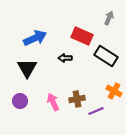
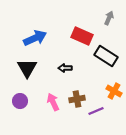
black arrow: moved 10 px down
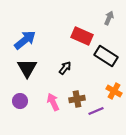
blue arrow: moved 10 px left, 2 px down; rotated 15 degrees counterclockwise
black arrow: rotated 128 degrees clockwise
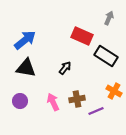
black triangle: moved 1 px left; rotated 50 degrees counterclockwise
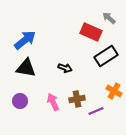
gray arrow: rotated 72 degrees counterclockwise
red rectangle: moved 9 px right, 4 px up
black rectangle: rotated 65 degrees counterclockwise
black arrow: rotated 72 degrees clockwise
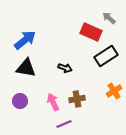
orange cross: rotated 28 degrees clockwise
purple line: moved 32 px left, 13 px down
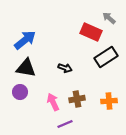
black rectangle: moved 1 px down
orange cross: moved 5 px left, 10 px down; rotated 28 degrees clockwise
purple circle: moved 9 px up
purple line: moved 1 px right
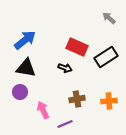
red rectangle: moved 14 px left, 15 px down
pink arrow: moved 10 px left, 8 px down
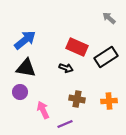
black arrow: moved 1 px right
brown cross: rotated 21 degrees clockwise
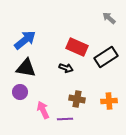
purple line: moved 5 px up; rotated 21 degrees clockwise
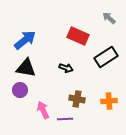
red rectangle: moved 1 px right, 11 px up
purple circle: moved 2 px up
